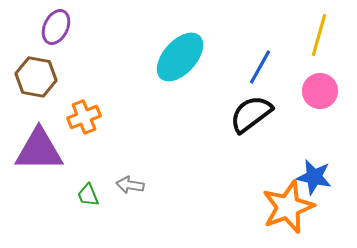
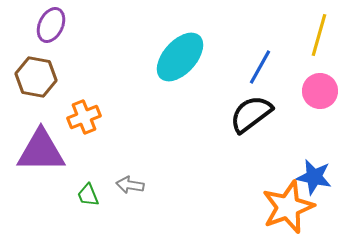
purple ellipse: moved 5 px left, 2 px up
purple triangle: moved 2 px right, 1 px down
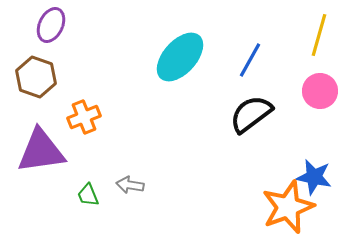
blue line: moved 10 px left, 7 px up
brown hexagon: rotated 9 degrees clockwise
purple triangle: rotated 8 degrees counterclockwise
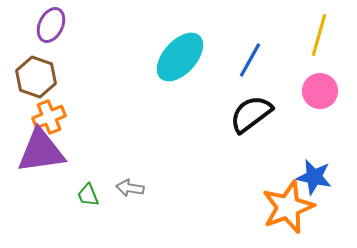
orange cross: moved 35 px left
gray arrow: moved 3 px down
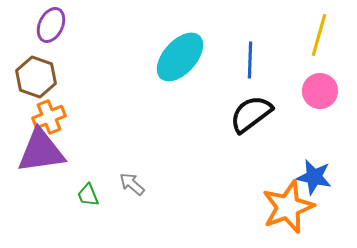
blue line: rotated 27 degrees counterclockwise
gray arrow: moved 2 px right, 4 px up; rotated 32 degrees clockwise
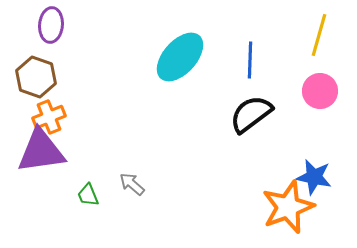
purple ellipse: rotated 20 degrees counterclockwise
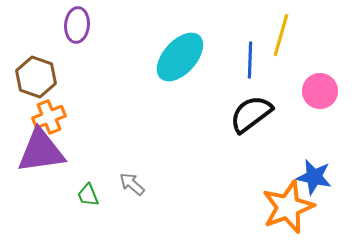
purple ellipse: moved 26 px right
yellow line: moved 38 px left
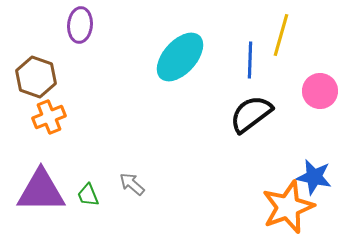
purple ellipse: moved 3 px right
purple triangle: moved 40 px down; rotated 8 degrees clockwise
